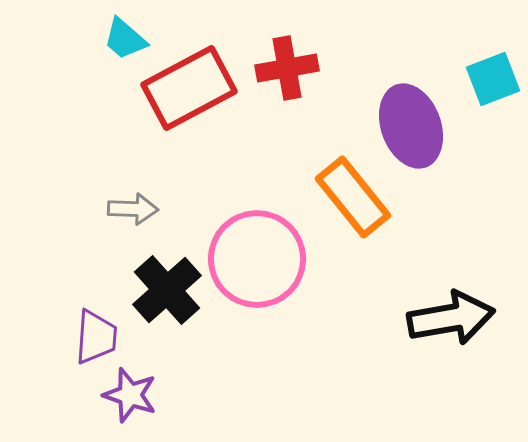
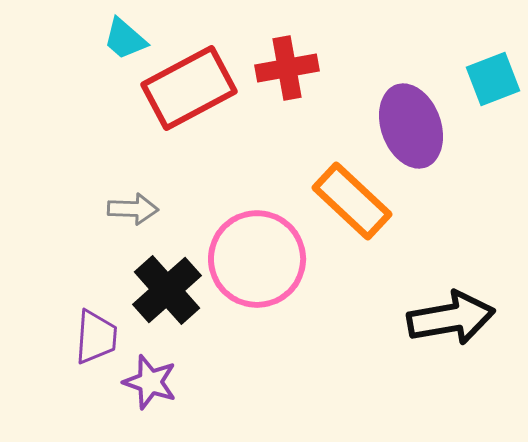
orange rectangle: moved 1 px left, 4 px down; rotated 8 degrees counterclockwise
purple star: moved 20 px right, 13 px up
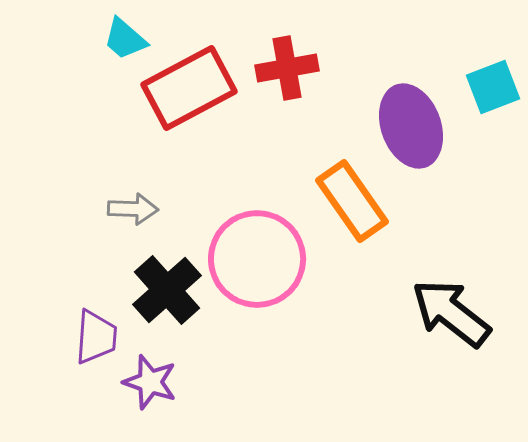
cyan square: moved 8 px down
orange rectangle: rotated 12 degrees clockwise
black arrow: moved 5 px up; rotated 132 degrees counterclockwise
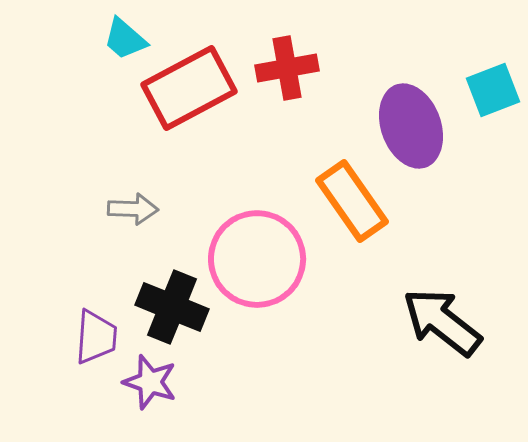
cyan square: moved 3 px down
black cross: moved 5 px right, 17 px down; rotated 26 degrees counterclockwise
black arrow: moved 9 px left, 9 px down
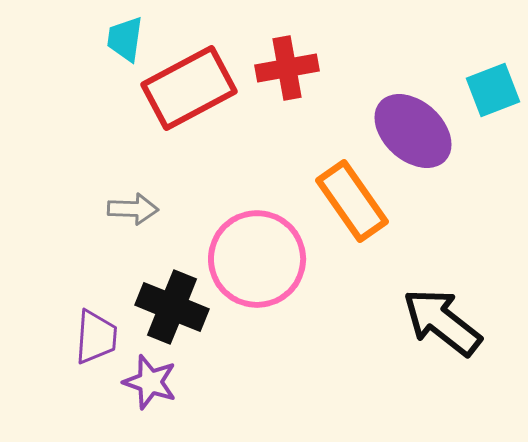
cyan trapezoid: rotated 57 degrees clockwise
purple ellipse: moved 2 px right, 5 px down; rotated 28 degrees counterclockwise
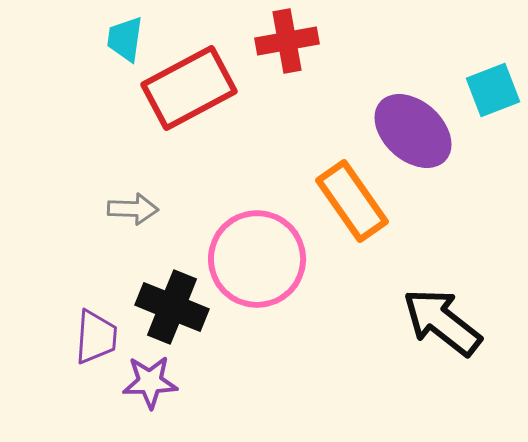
red cross: moved 27 px up
purple star: rotated 20 degrees counterclockwise
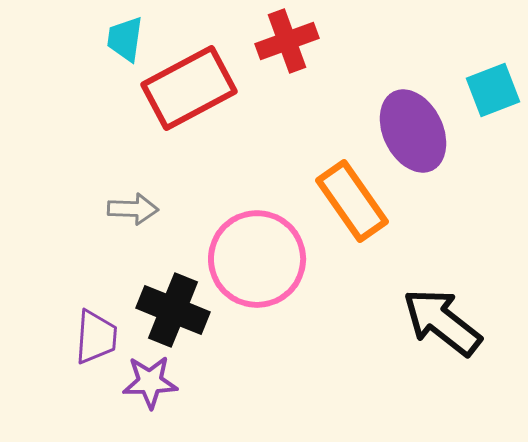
red cross: rotated 10 degrees counterclockwise
purple ellipse: rotated 22 degrees clockwise
black cross: moved 1 px right, 3 px down
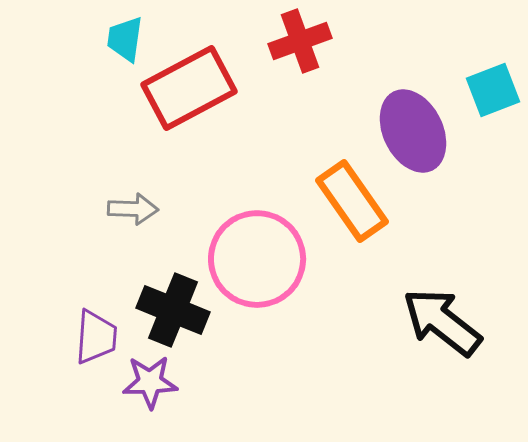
red cross: moved 13 px right
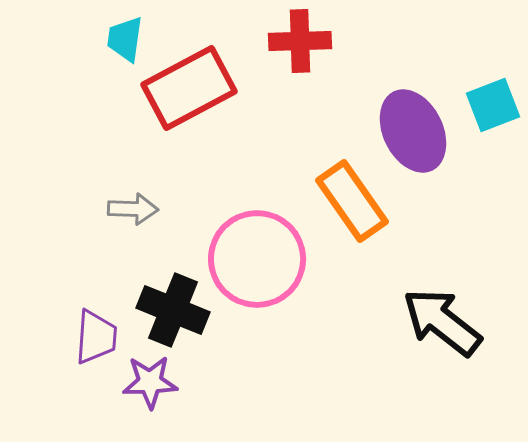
red cross: rotated 18 degrees clockwise
cyan square: moved 15 px down
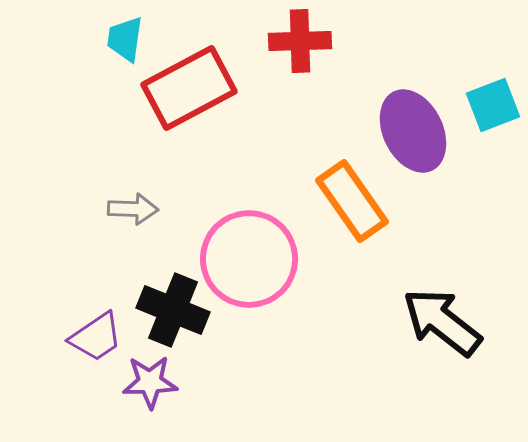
pink circle: moved 8 px left
purple trapezoid: rotated 52 degrees clockwise
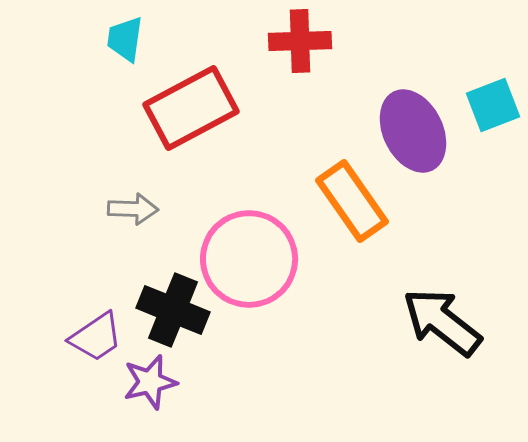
red rectangle: moved 2 px right, 20 px down
purple star: rotated 12 degrees counterclockwise
